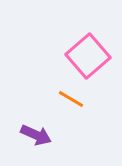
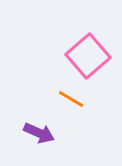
purple arrow: moved 3 px right, 2 px up
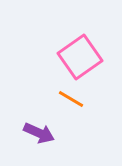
pink square: moved 8 px left, 1 px down; rotated 6 degrees clockwise
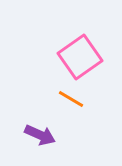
purple arrow: moved 1 px right, 2 px down
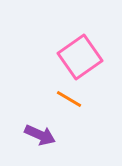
orange line: moved 2 px left
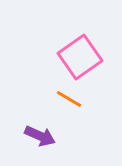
purple arrow: moved 1 px down
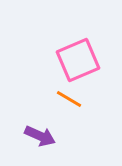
pink square: moved 2 px left, 3 px down; rotated 12 degrees clockwise
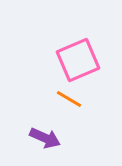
purple arrow: moved 5 px right, 2 px down
